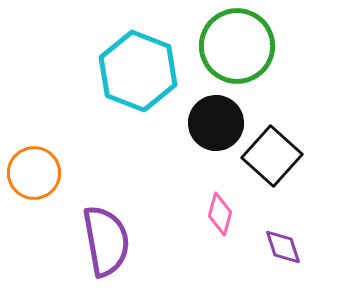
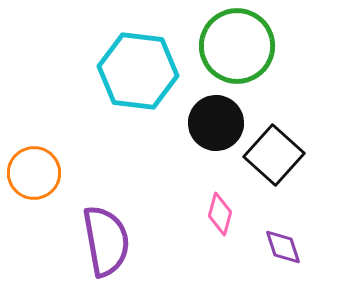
cyan hexagon: rotated 14 degrees counterclockwise
black square: moved 2 px right, 1 px up
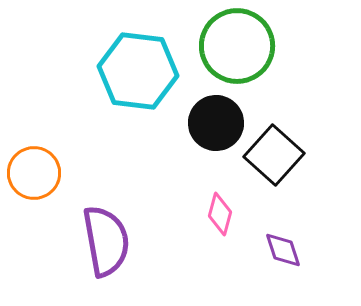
purple diamond: moved 3 px down
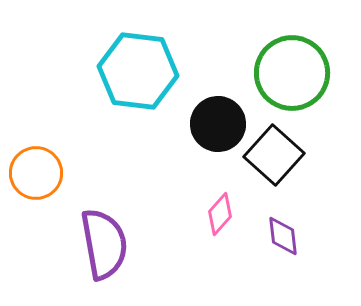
green circle: moved 55 px right, 27 px down
black circle: moved 2 px right, 1 px down
orange circle: moved 2 px right
pink diamond: rotated 27 degrees clockwise
purple semicircle: moved 2 px left, 3 px down
purple diamond: moved 14 px up; rotated 12 degrees clockwise
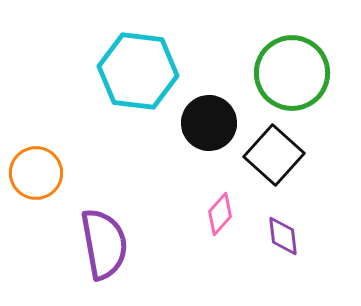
black circle: moved 9 px left, 1 px up
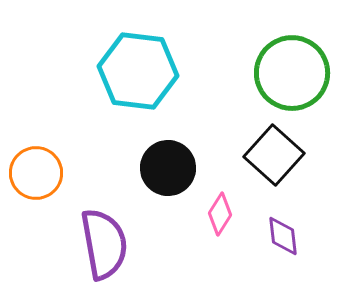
black circle: moved 41 px left, 45 px down
pink diamond: rotated 9 degrees counterclockwise
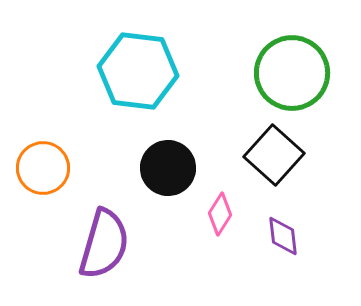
orange circle: moved 7 px right, 5 px up
purple semicircle: rotated 26 degrees clockwise
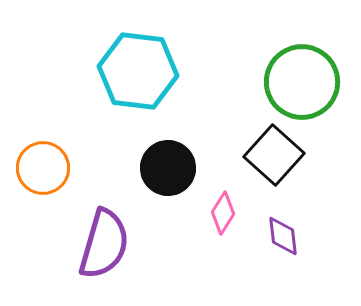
green circle: moved 10 px right, 9 px down
pink diamond: moved 3 px right, 1 px up
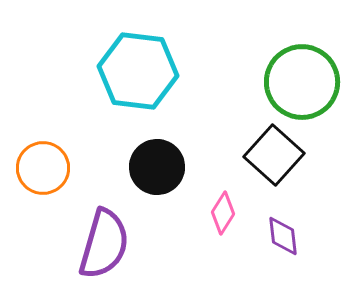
black circle: moved 11 px left, 1 px up
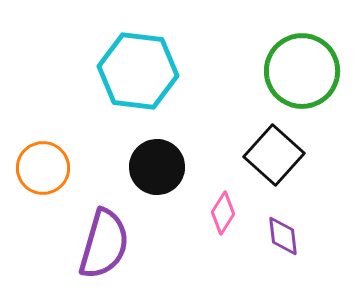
green circle: moved 11 px up
